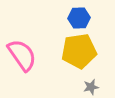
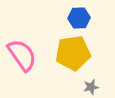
yellow pentagon: moved 6 px left, 2 px down
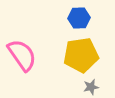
yellow pentagon: moved 8 px right, 2 px down
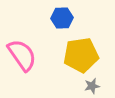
blue hexagon: moved 17 px left
gray star: moved 1 px right, 1 px up
